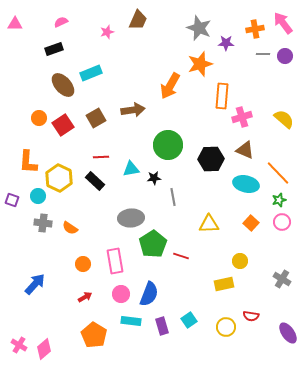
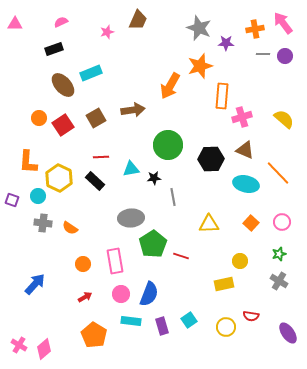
orange star at (200, 64): moved 2 px down
green star at (279, 200): moved 54 px down
gray cross at (282, 279): moved 3 px left, 2 px down
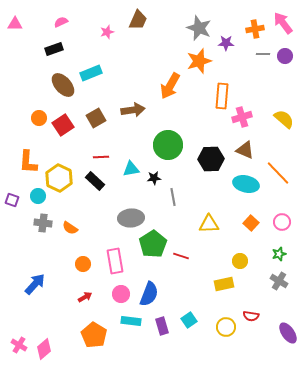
orange star at (200, 66): moved 1 px left, 5 px up
